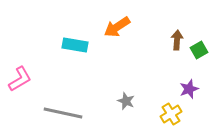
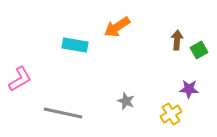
purple star: rotated 24 degrees clockwise
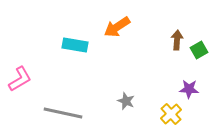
yellow cross: rotated 10 degrees counterclockwise
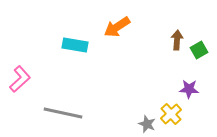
pink L-shape: rotated 12 degrees counterclockwise
gray star: moved 21 px right, 23 px down
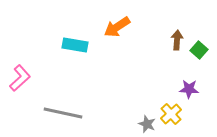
green square: rotated 18 degrees counterclockwise
pink L-shape: moved 1 px up
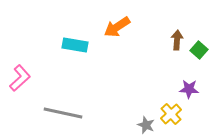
gray star: moved 1 px left, 1 px down
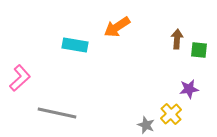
brown arrow: moved 1 px up
green square: rotated 36 degrees counterclockwise
purple star: rotated 12 degrees counterclockwise
gray line: moved 6 px left
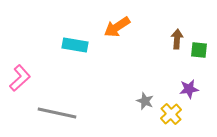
gray star: moved 1 px left, 24 px up
